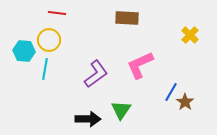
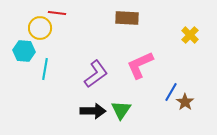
yellow circle: moved 9 px left, 12 px up
black arrow: moved 5 px right, 8 px up
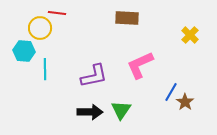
cyan line: rotated 10 degrees counterclockwise
purple L-shape: moved 2 px left, 2 px down; rotated 24 degrees clockwise
black arrow: moved 3 px left, 1 px down
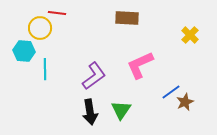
purple L-shape: rotated 24 degrees counterclockwise
blue line: rotated 24 degrees clockwise
brown star: rotated 12 degrees clockwise
black arrow: rotated 80 degrees clockwise
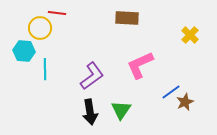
purple L-shape: moved 2 px left
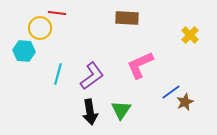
cyan line: moved 13 px right, 5 px down; rotated 15 degrees clockwise
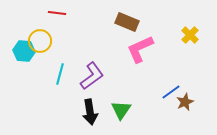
brown rectangle: moved 4 px down; rotated 20 degrees clockwise
yellow circle: moved 13 px down
pink L-shape: moved 16 px up
cyan line: moved 2 px right
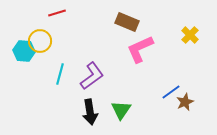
red line: rotated 24 degrees counterclockwise
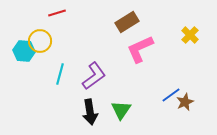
brown rectangle: rotated 55 degrees counterclockwise
purple L-shape: moved 2 px right
blue line: moved 3 px down
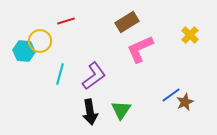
red line: moved 9 px right, 8 px down
